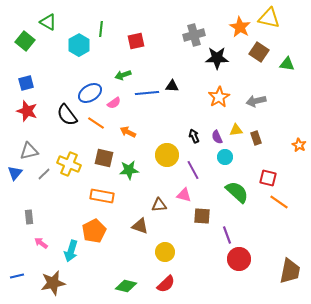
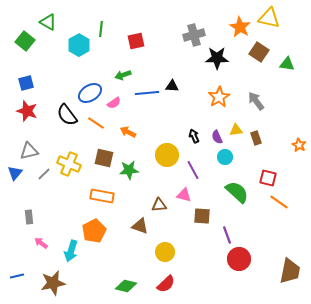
gray arrow at (256, 101): rotated 66 degrees clockwise
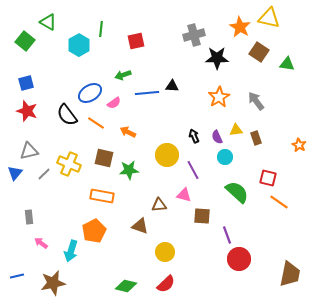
brown trapezoid at (290, 271): moved 3 px down
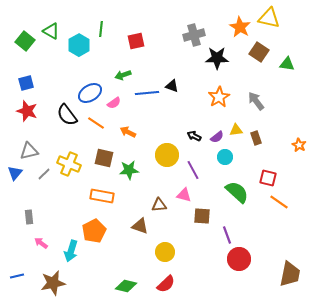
green triangle at (48, 22): moved 3 px right, 9 px down
black triangle at (172, 86): rotated 16 degrees clockwise
black arrow at (194, 136): rotated 40 degrees counterclockwise
purple semicircle at (217, 137): rotated 104 degrees counterclockwise
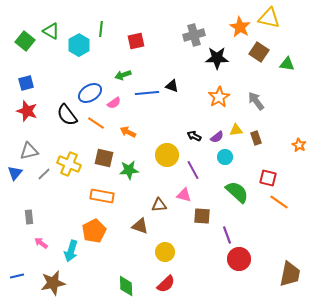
green diamond at (126, 286): rotated 75 degrees clockwise
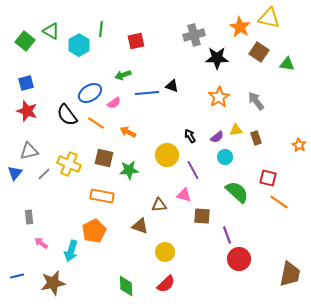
black arrow at (194, 136): moved 4 px left; rotated 32 degrees clockwise
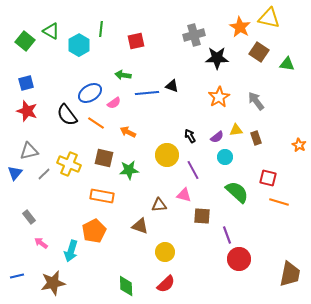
green arrow at (123, 75): rotated 28 degrees clockwise
orange line at (279, 202): rotated 18 degrees counterclockwise
gray rectangle at (29, 217): rotated 32 degrees counterclockwise
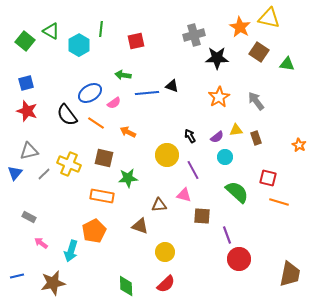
green star at (129, 170): moved 1 px left, 8 px down
gray rectangle at (29, 217): rotated 24 degrees counterclockwise
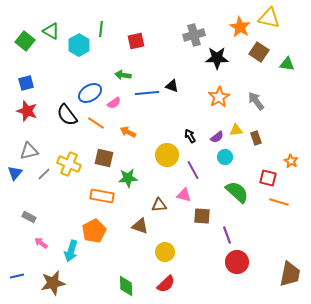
orange star at (299, 145): moved 8 px left, 16 px down
red circle at (239, 259): moved 2 px left, 3 px down
